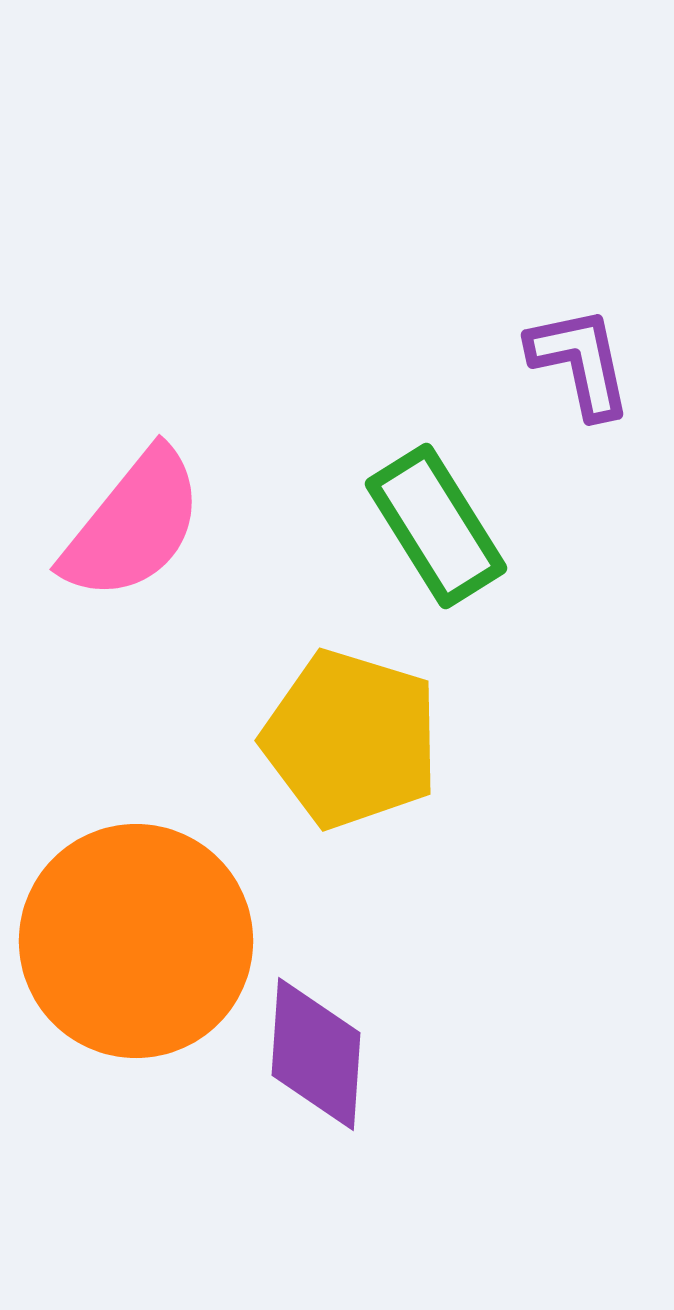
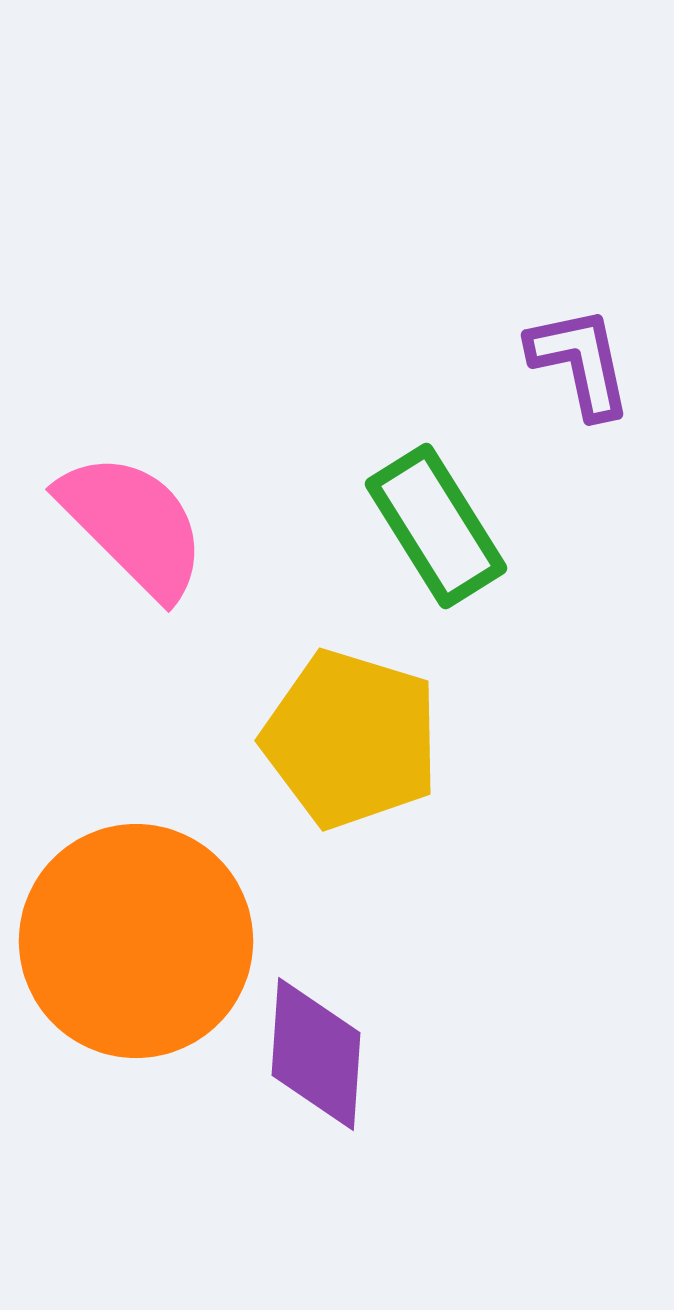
pink semicircle: rotated 84 degrees counterclockwise
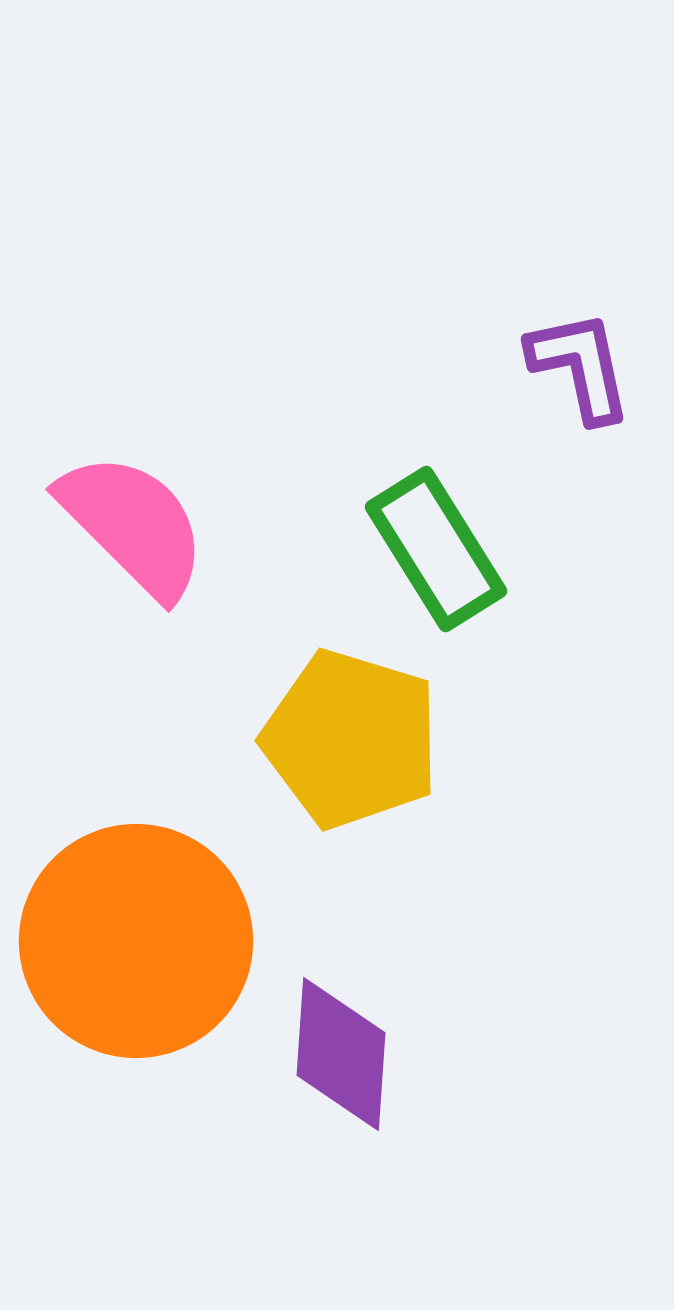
purple L-shape: moved 4 px down
green rectangle: moved 23 px down
purple diamond: moved 25 px right
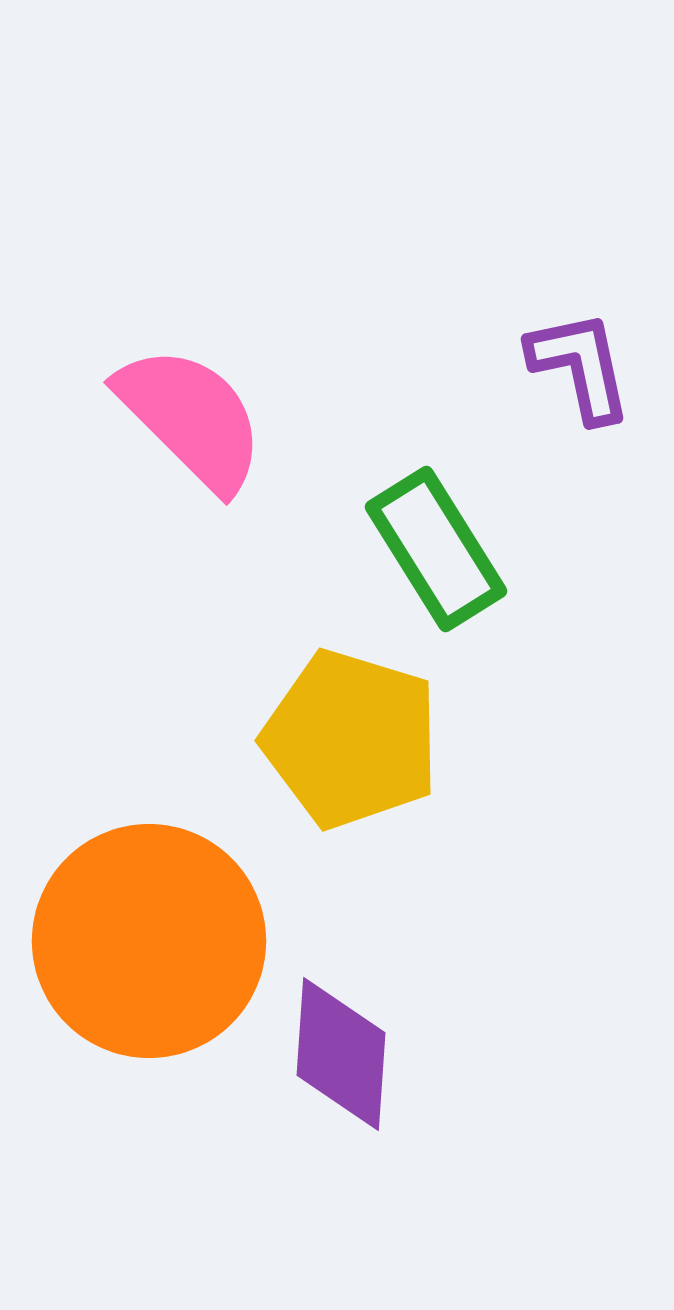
pink semicircle: moved 58 px right, 107 px up
orange circle: moved 13 px right
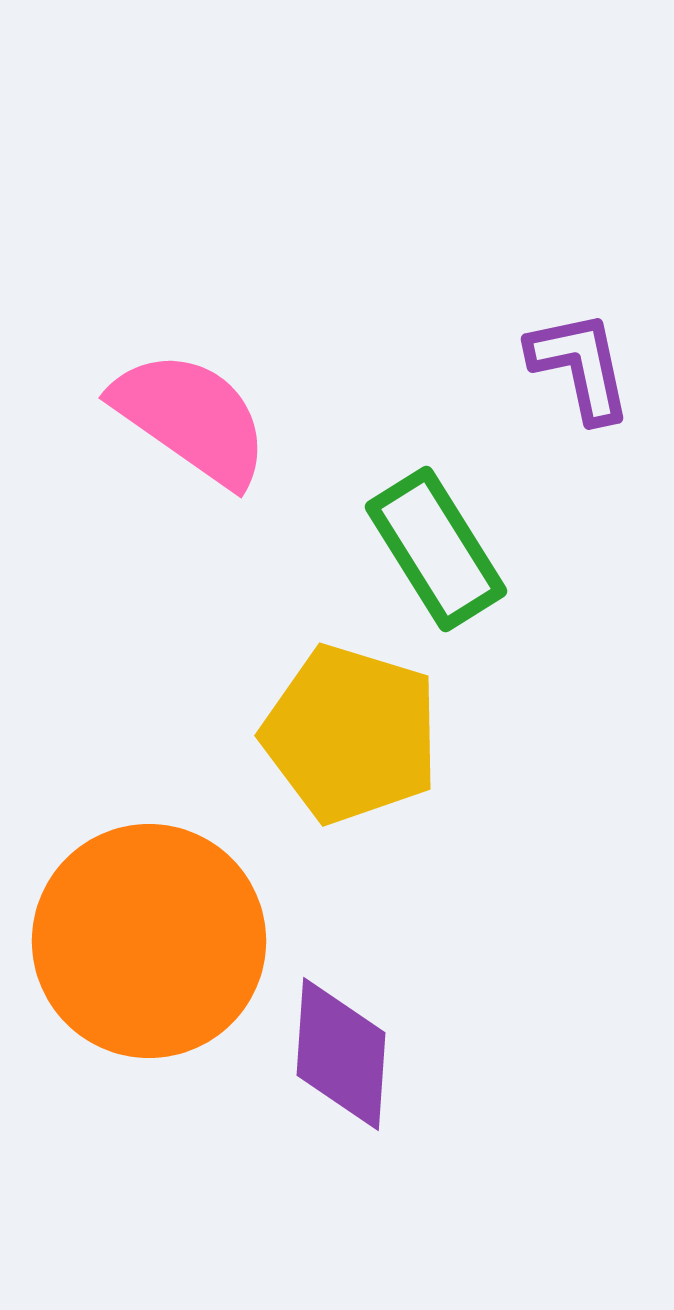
pink semicircle: rotated 10 degrees counterclockwise
yellow pentagon: moved 5 px up
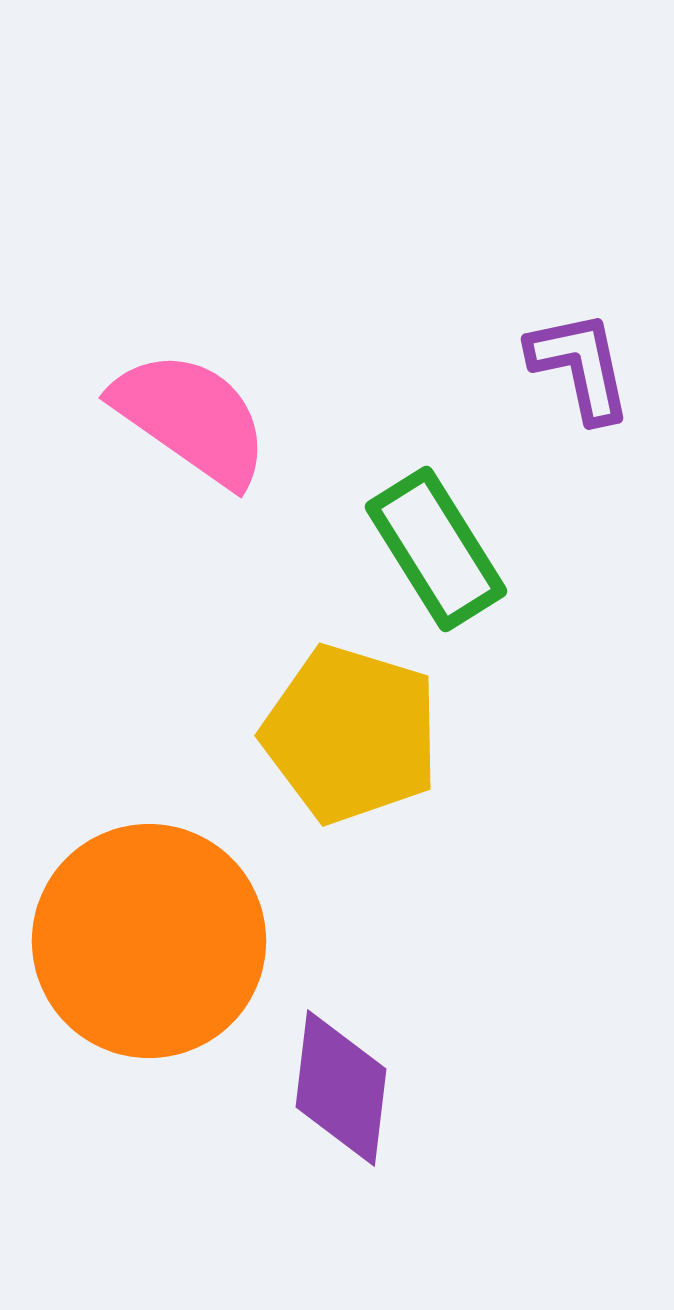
purple diamond: moved 34 px down; rotated 3 degrees clockwise
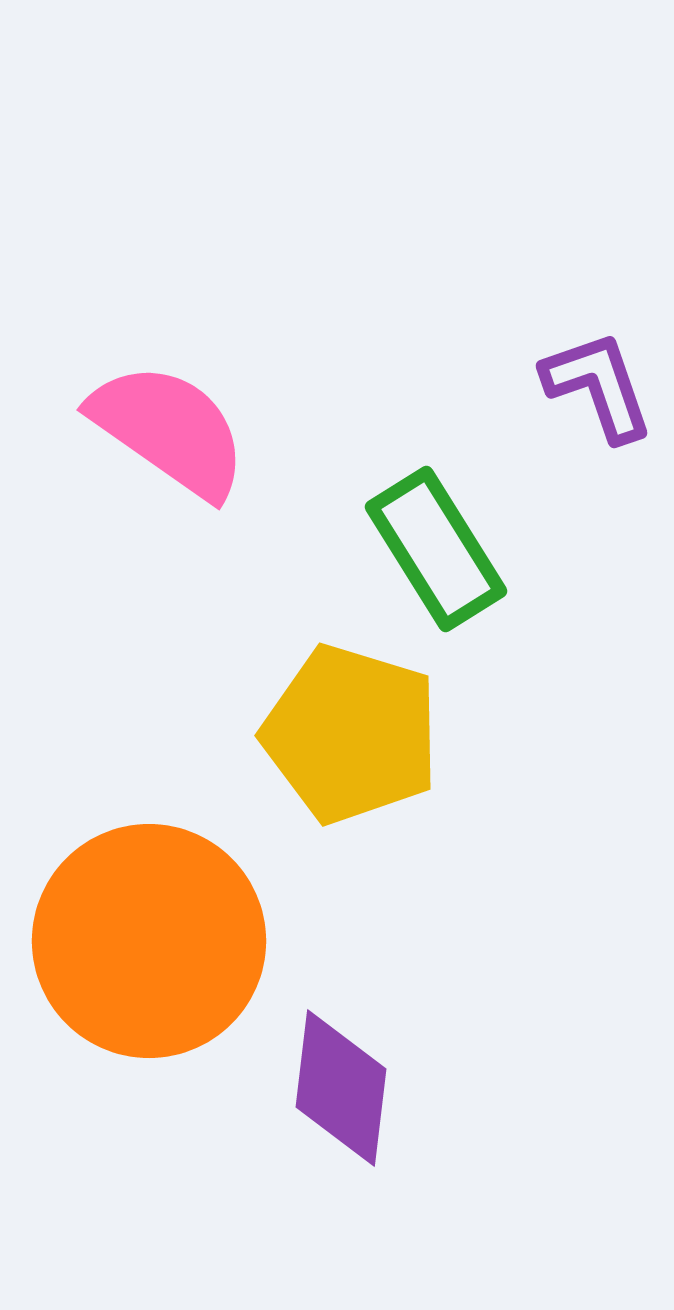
purple L-shape: moved 18 px right, 20 px down; rotated 7 degrees counterclockwise
pink semicircle: moved 22 px left, 12 px down
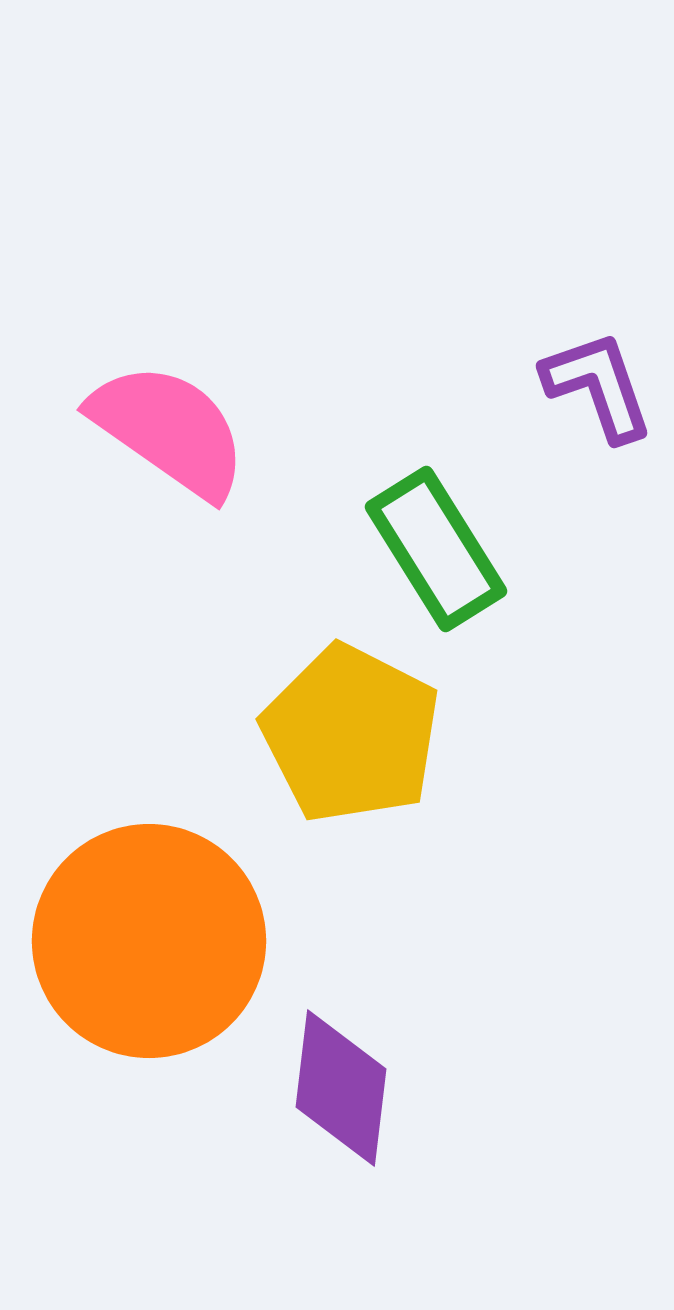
yellow pentagon: rotated 10 degrees clockwise
